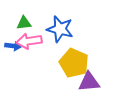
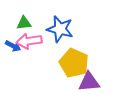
blue arrow: rotated 21 degrees clockwise
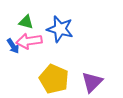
green triangle: moved 2 px right, 1 px up; rotated 21 degrees clockwise
blue arrow: rotated 28 degrees clockwise
yellow pentagon: moved 20 px left, 16 px down
purple triangle: moved 3 px right; rotated 40 degrees counterclockwise
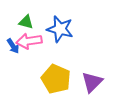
yellow pentagon: moved 2 px right
